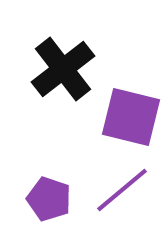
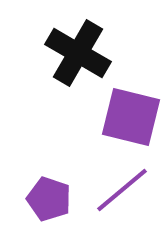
black cross: moved 15 px right, 16 px up; rotated 22 degrees counterclockwise
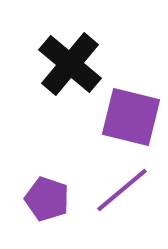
black cross: moved 8 px left, 11 px down; rotated 10 degrees clockwise
purple pentagon: moved 2 px left
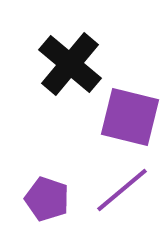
purple square: moved 1 px left
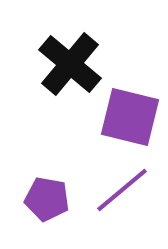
purple pentagon: rotated 9 degrees counterclockwise
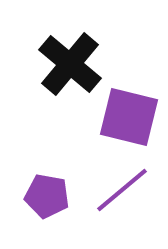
purple square: moved 1 px left
purple pentagon: moved 3 px up
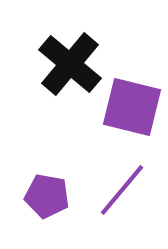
purple square: moved 3 px right, 10 px up
purple line: rotated 10 degrees counterclockwise
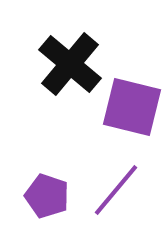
purple line: moved 6 px left
purple pentagon: rotated 9 degrees clockwise
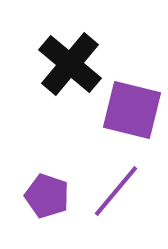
purple square: moved 3 px down
purple line: moved 1 px down
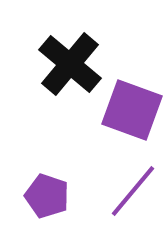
purple square: rotated 6 degrees clockwise
purple line: moved 17 px right
